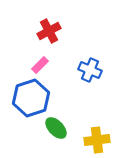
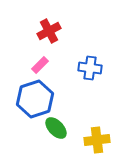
blue cross: moved 2 px up; rotated 15 degrees counterclockwise
blue hexagon: moved 4 px right, 1 px down
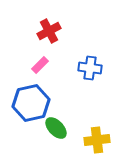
blue hexagon: moved 4 px left, 4 px down; rotated 6 degrees clockwise
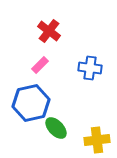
red cross: rotated 25 degrees counterclockwise
